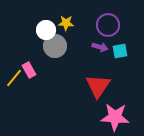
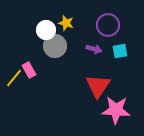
yellow star: rotated 14 degrees clockwise
purple arrow: moved 6 px left, 2 px down
pink star: moved 1 px right, 7 px up
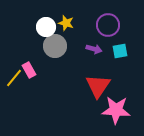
white circle: moved 3 px up
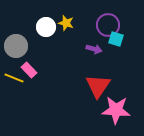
gray circle: moved 39 px left
cyan square: moved 4 px left, 12 px up; rotated 28 degrees clockwise
pink rectangle: rotated 14 degrees counterclockwise
yellow line: rotated 72 degrees clockwise
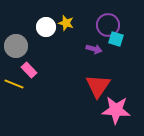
yellow line: moved 6 px down
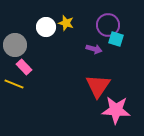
gray circle: moved 1 px left, 1 px up
pink rectangle: moved 5 px left, 3 px up
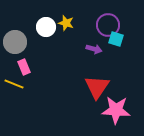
gray circle: moved 3 px up
pink rectangle: rotated 21 degrees clockwise
red triangle: moved 1 px left, 1 px down
